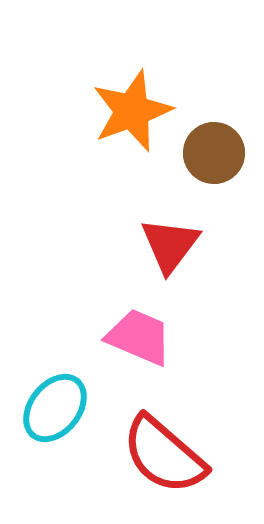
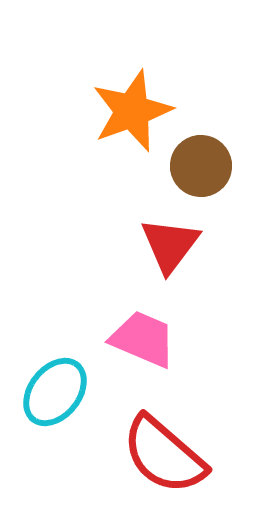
brown circle: moved 13 px left, 13 px down
pink trapezoid: moved 4 px right, 2 px down
cyan ellipse: moved 16 px up
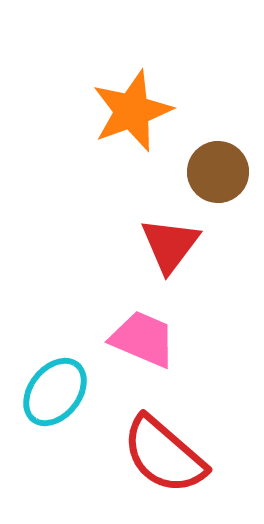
brown circle: moved 17 px right, 6 px down
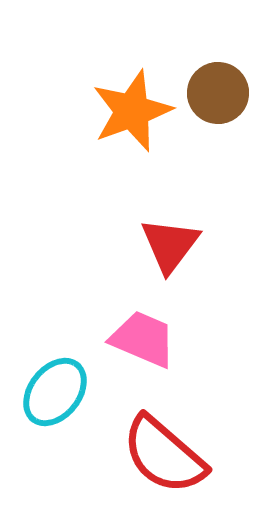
brown circle: moved 79 px up
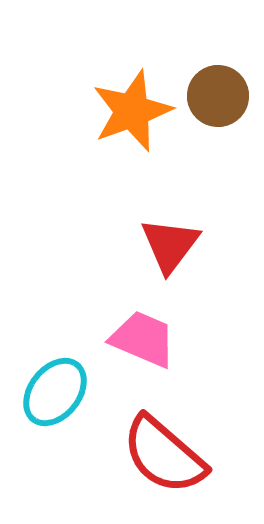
brown circle: moved 3 px down
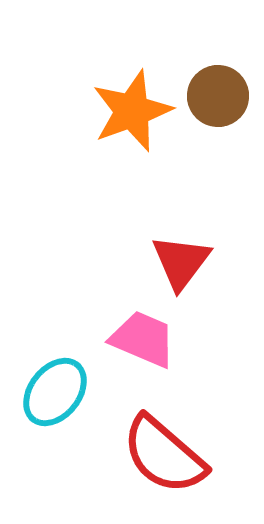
red triangle: moved 11 px right, 17 px down
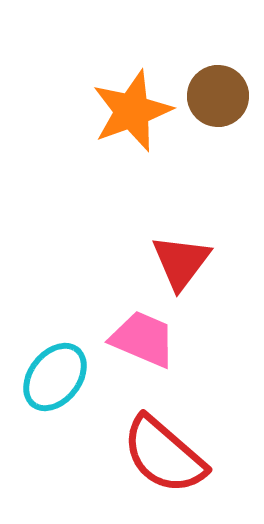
cyan ellipse: moved 15 px up
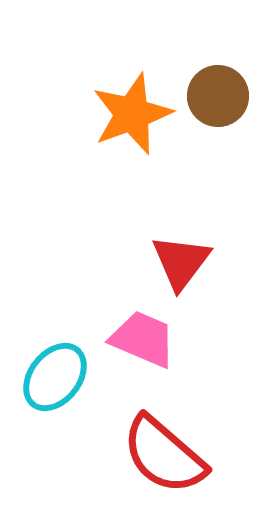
orange star: moved 3 px down
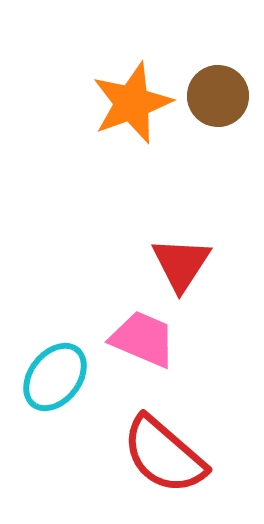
orange star: moved 11 px up
red triangle: moved 2 px down; rotated 4 degrees counterclockwise
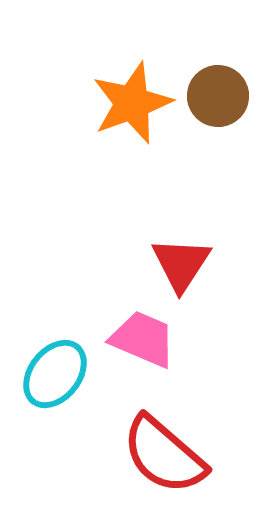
cyan ellipse: moved 3 px up
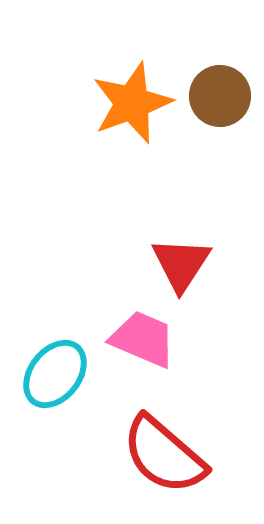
brown circle: moved 2 px right
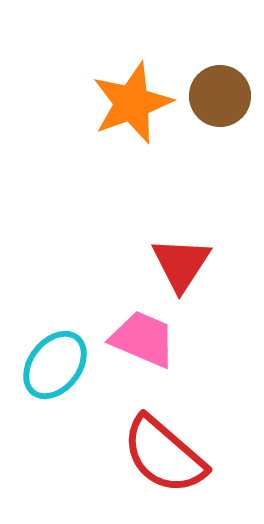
cyan ellipse: moved 9 px up
